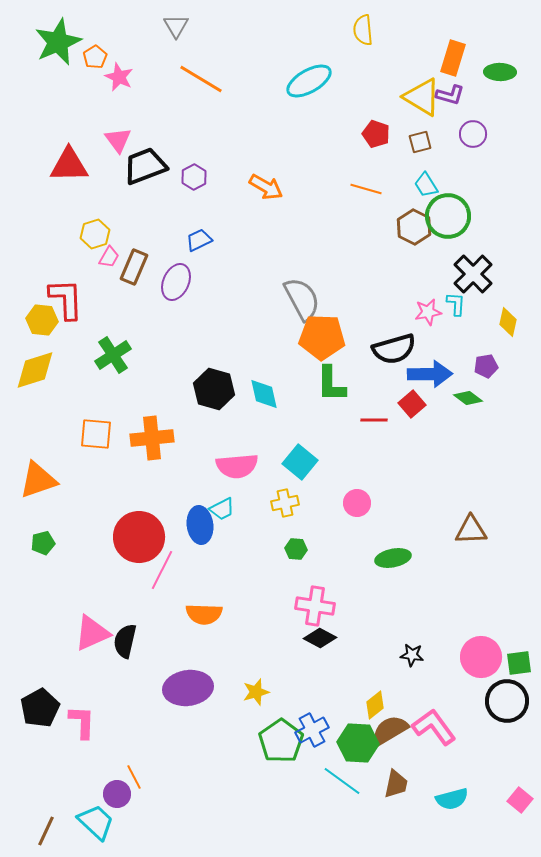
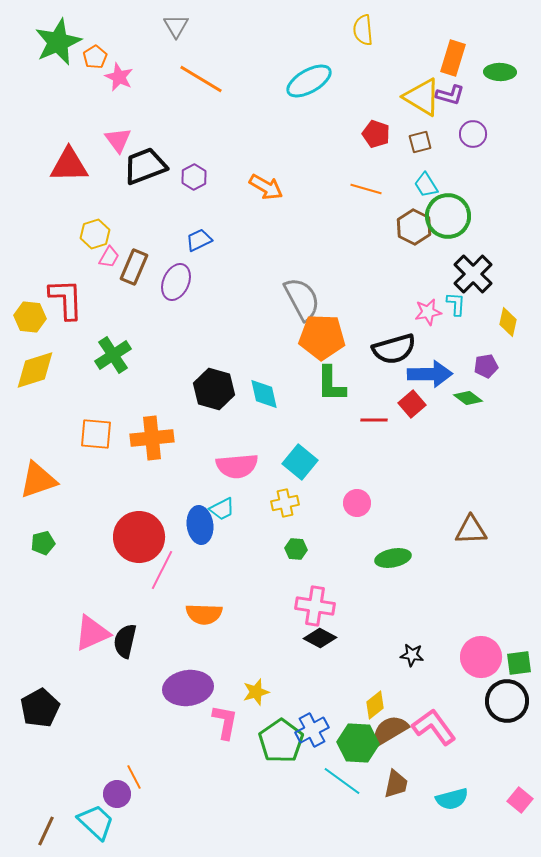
yellow hexagon at (42, 320): moved 12 px left, 3 px up
pink L-shape at (82, 722): moved 143 px right; rotated 9 degrees clockwise
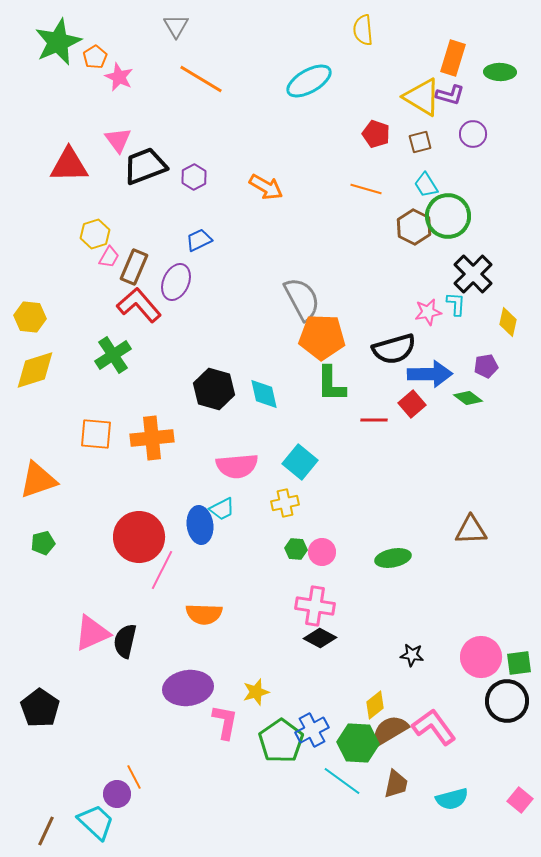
red L-shape at (66, 299): moved 73 px right, 6 px down; rotated 39 degrees counterclockwise
pink circle at (357, 503): moved 35 px left, 49 px down
black pentagon at (40, 708): rotated 9 degrees counterclockwise
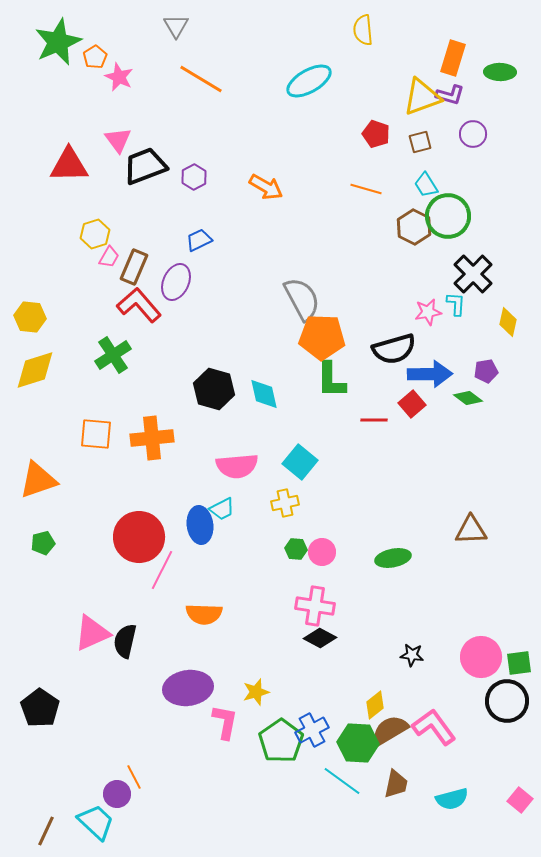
yellow triangle at (422, 97): rotated 51 degrees counterclockwise
purple pentagon at (486, 366): moved 5 px down
green L-shape at (331, 384): moved 4 px up
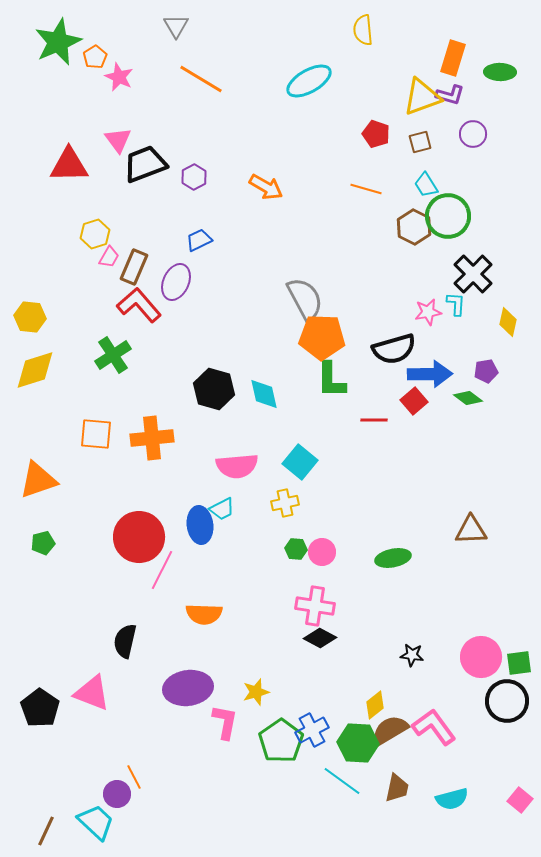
black trapezoid at (145, 166): moved 2 px up
gray semicircle at (302, 299): moved 3 px right
red square at (412, 404): moved 2 px right, 3 px up
pink triangle at (92, 633): moved 60 px down; rotated 45 degrees clockwise
brown trapezoid at (396, 784): moved 1 px right, 4 px down
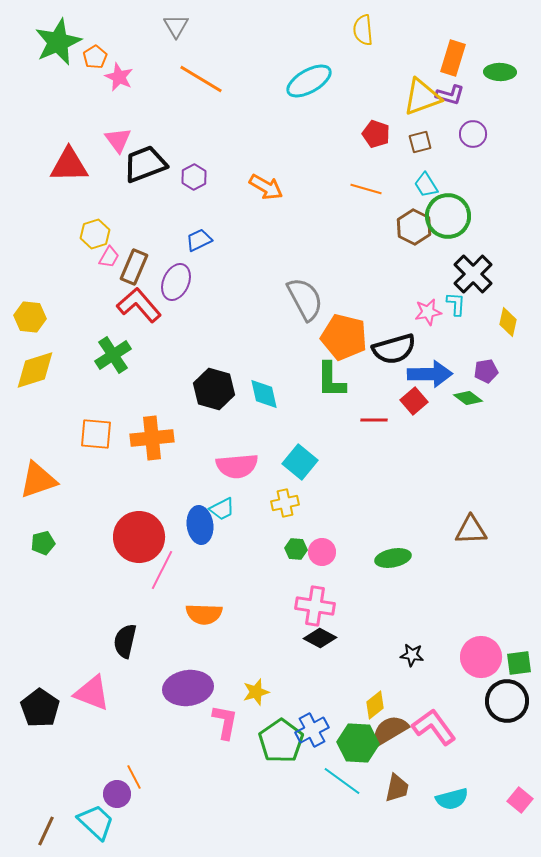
orange pentagon at (322, 337): moved 22 px right; rotated 12 degrees clockwise
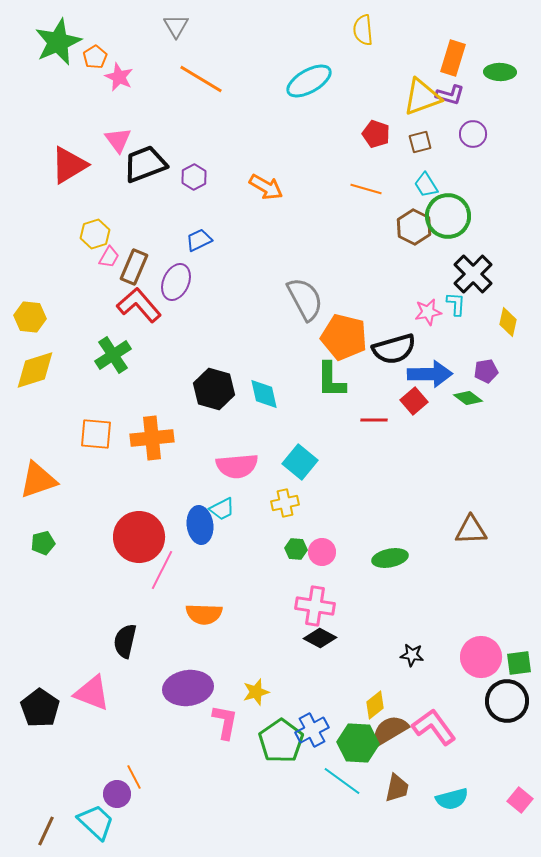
red triangle at (69, 165): rotated 30 degrees counterclockwise
green ellipse at (393, 558): moved 3 px left
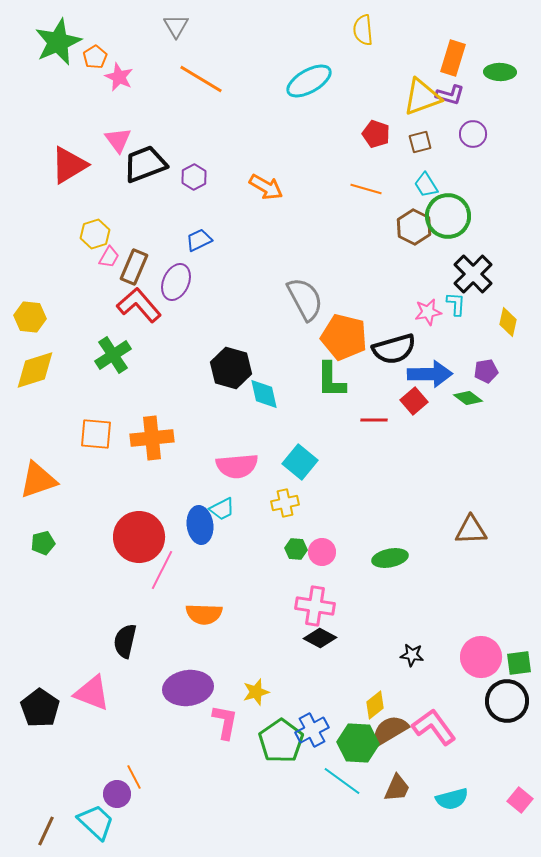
black hexagon at (214, 389): moved 17 px right, 21 px up
brown trapezoid at (397, 788): rotated 12 degrees clockwise
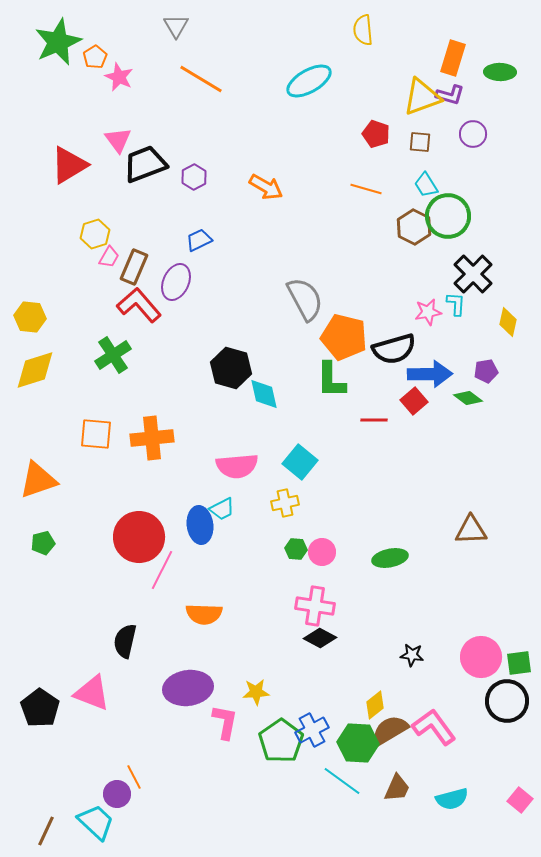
brown square at (420, 142): rotated 20 degrees clockwise
yellow star at (256, 692): rotated 12 degrees clockwise
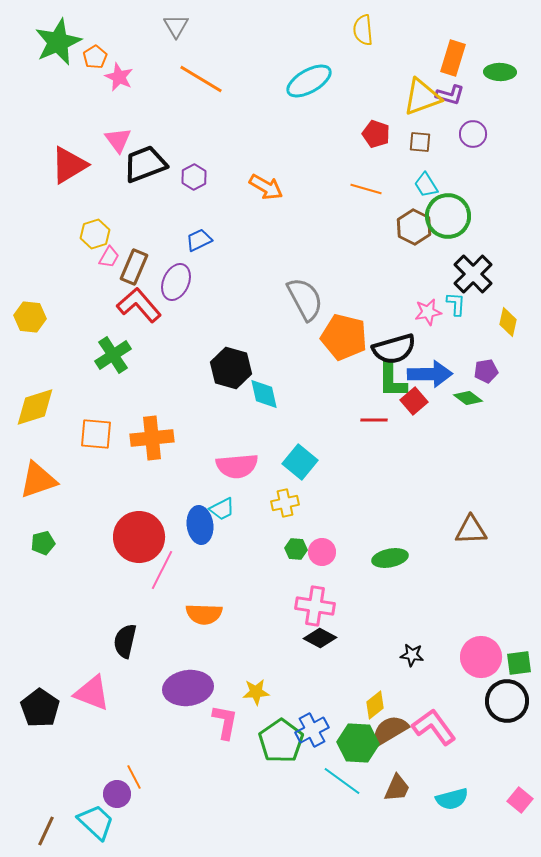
yellow diamond at (35, 370): moved 37 px down
green L-shape at (331, 380): moved 61 px right
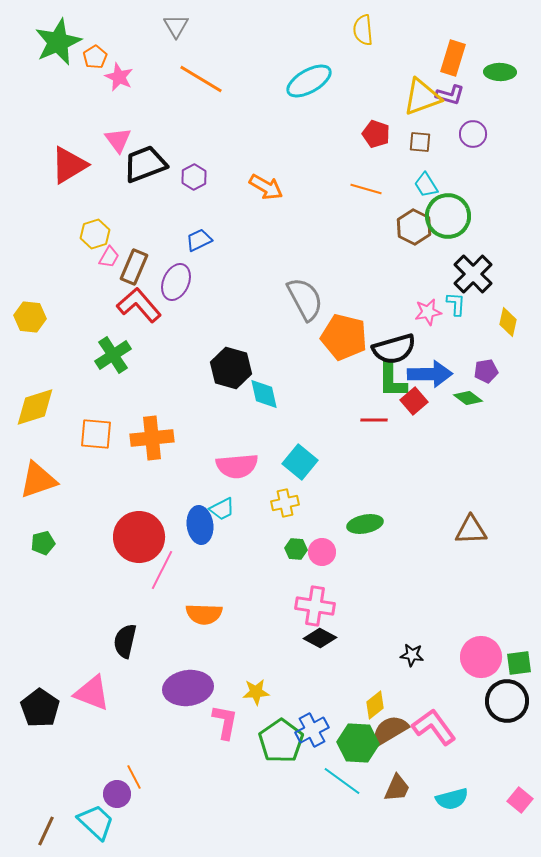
green ellipse at (390, 558): moved 25 px left, 34 px up
